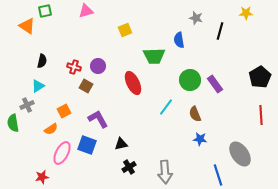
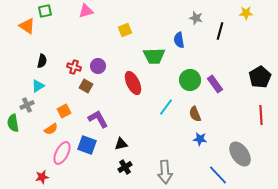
black cross: moved 4 px left
blue line: rotated 25 degrees counterclockwise
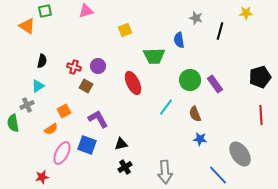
black pentagon: rotated 15 degrees clockwise
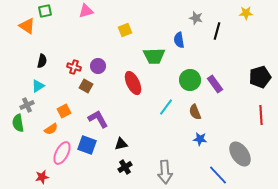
black line: moved 3 px left
brown semicircle: moved 2 px up
green semicircle: moved 5 px right
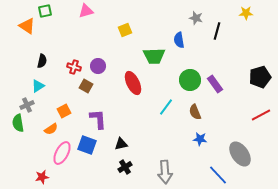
red line: rotated 66 degrees clockwise
purple L-shape: rotated 25 degrees clockwise
